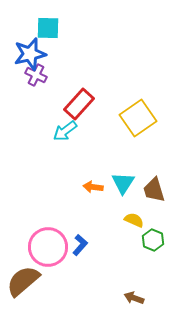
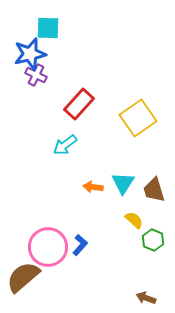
cyan arrow: moved 14 px down
yellow semicircle: rotated 18 degrees clockwise
brown semicircle: moved 4 px up
brown arrow: moved 12 px right
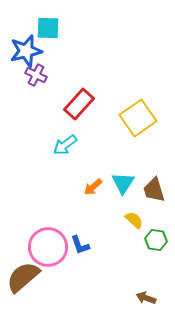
blue star: moved 4 px left, 3 px up
orange arrow: rotated 48 degrees counterclockwise
green hexagon: moved 3 px right; rotated 15 degrees counterclockwise
blue L-shape: rotated 120 degrees clockwise
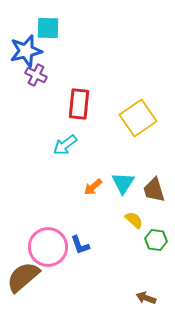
red rectangle: rotated 36 degrees counterclockwise
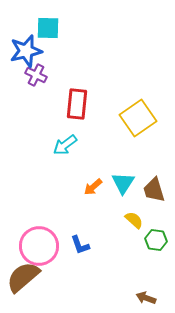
red rectangle: moved 2 px left
pink circle: moved 9 px left, 1 px up
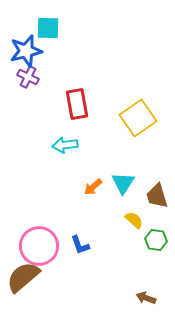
purple cross: moved 8 px left, 2 px down
red rectangle: rotated 16 degrees counterclockwise
cyan arrow: rotated 30 degrees clockwise
brown trapezoid: moved 3 px right, 6 px down
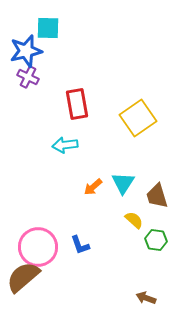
pink circle: moved 1 px left, 1 px down
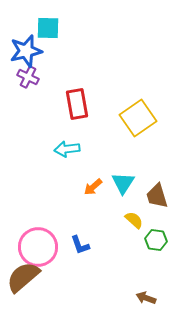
cyan arrow: moved 2 px right, 4 px down
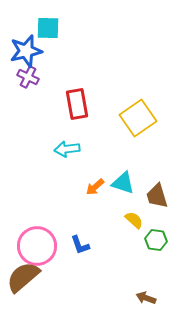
cyan triangle: rotated 45 degrees counterclockwise
orange arrow: moved 2 px right
pink circle: moved 1 px left, 1 px up
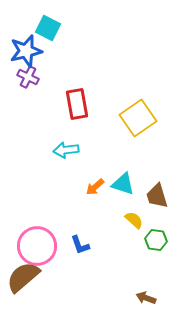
cyan square: rotated 25 degrees clockwise
cyan arrow: moved 1 px left, 1 px down
cyan triangle: moved 1 px down
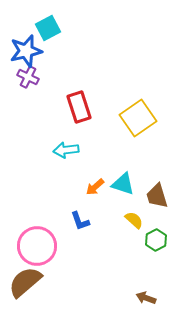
cyan square: rotated 35 degrees clockwise
red rectangle: moved 2 px right, 3 px down; rotated 8 degrees counterclockwise
green hexagon: rotated 25 degrees clockwise
blue L-shape: moved 24 px up
brown semicircle: moved 2 px right, 5 px down
